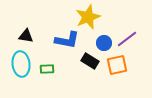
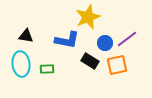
blue circle: moved 1 px right
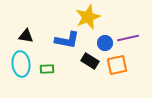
purple line: moved 1 px right, 1 px up; rotated 25 degrees clockwise
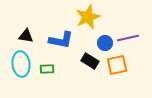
blue L-shape: moved 6 px left
